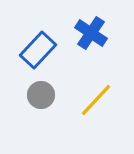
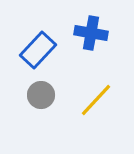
blue cross: rotated 24 degrees counterclockwise
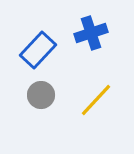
blue cross: rotated 28 degrees counterclockwise
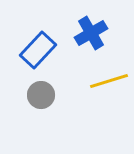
blue cross: rotated 12 degrees counterclockwise
yellow line: moved 13 px right, 19 px up; rotated 30 degrees clockwise
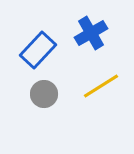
yellow line: moved 8 px left, 5 px down; rotated 15 degrees counterclockwise
gray circle: moved 3 px right, 1 px up
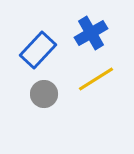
yellow line: moved 5 px left, 7 px up
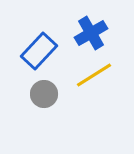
blue rectangle: moved 1 px right, 1 px down
yellow line: moved 2 px left, 4 px up
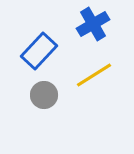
blue cross: moved 2 px right, 9 px up
gray circle: moved 1 px down
